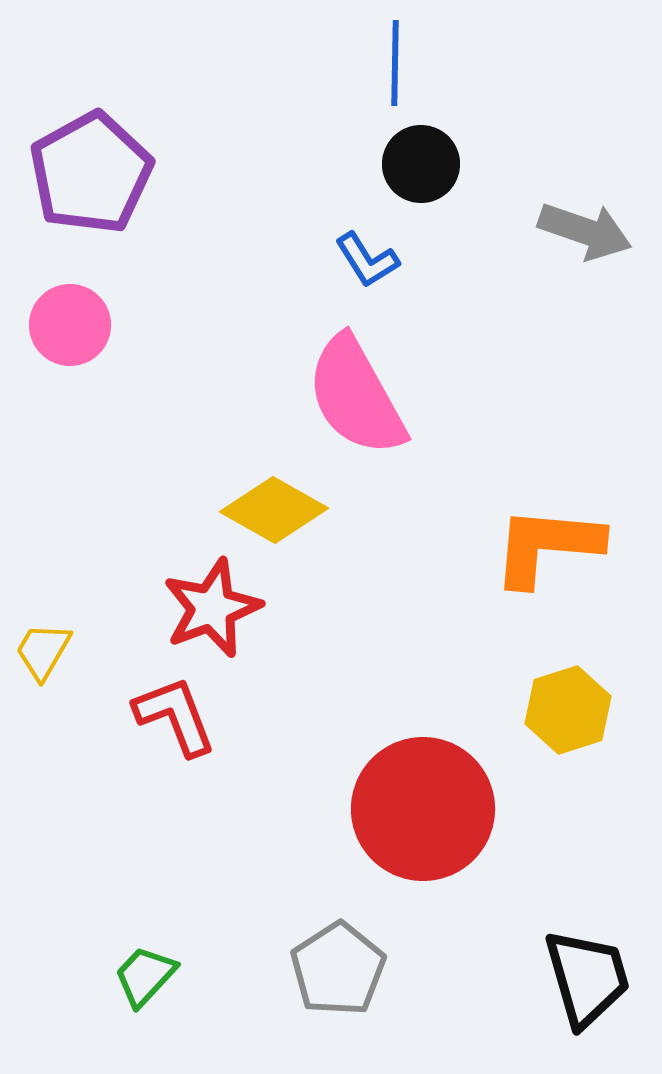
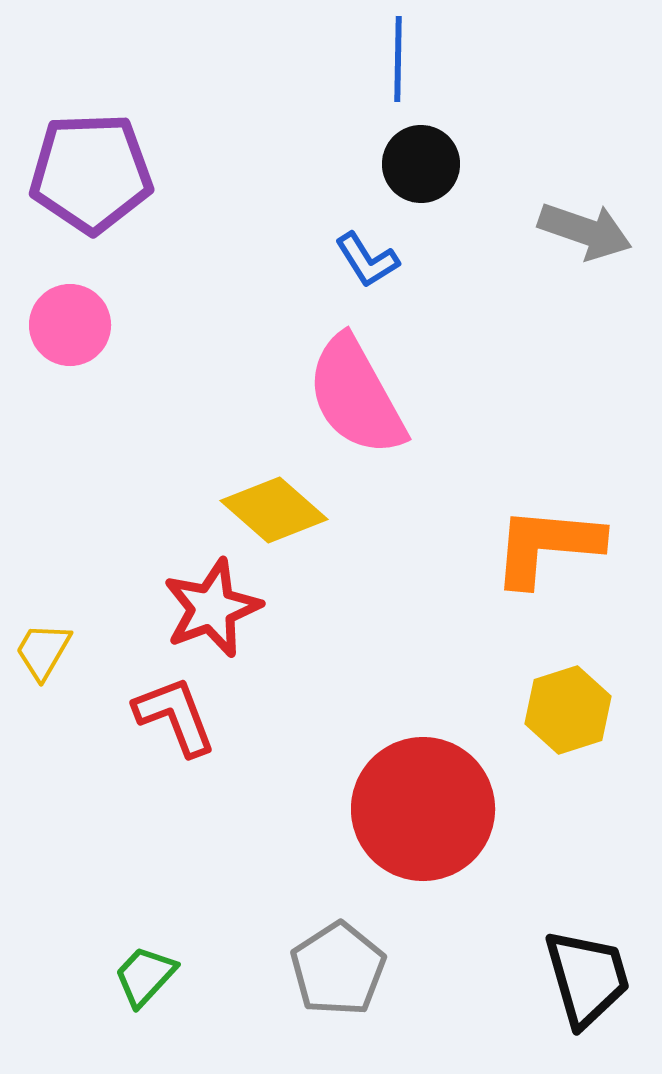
blue line: moved 3 px right, 4 px up
purple pentagon: rotated 27 degrees clockwise
yellow diamond: rotated 12 degrees clockwise
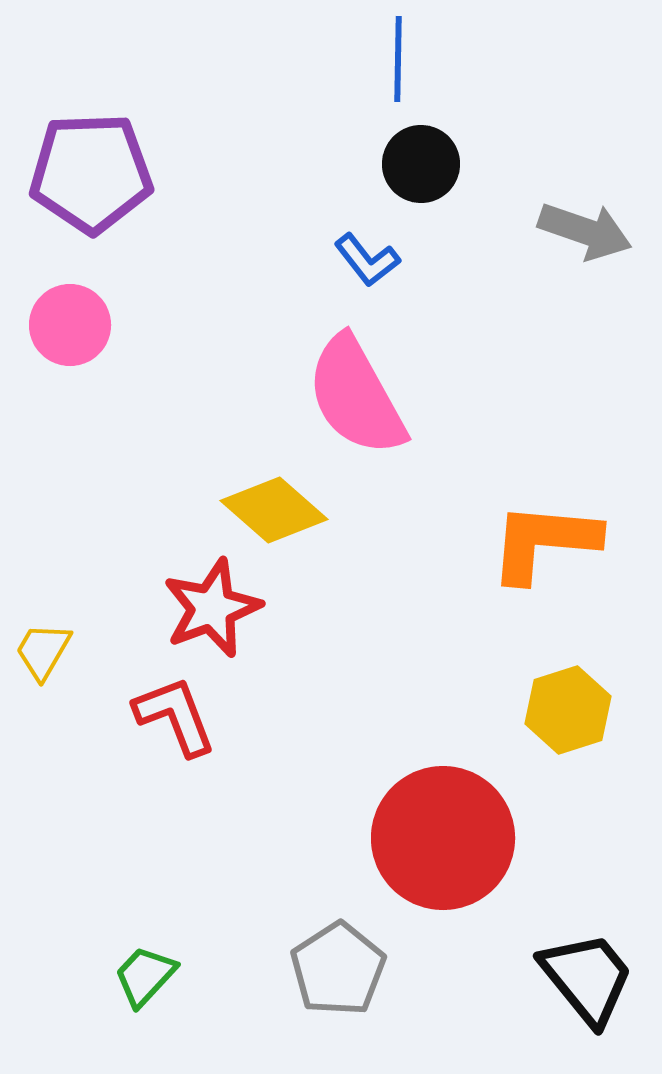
blue L-shape: rotated 6 degrees counterclockwise
orange L-shape: moved 3 px left, 4 px up
red circle: moved 20 px right, 29 px down
black trapezoid: rotated 23 degrees counterclockwise
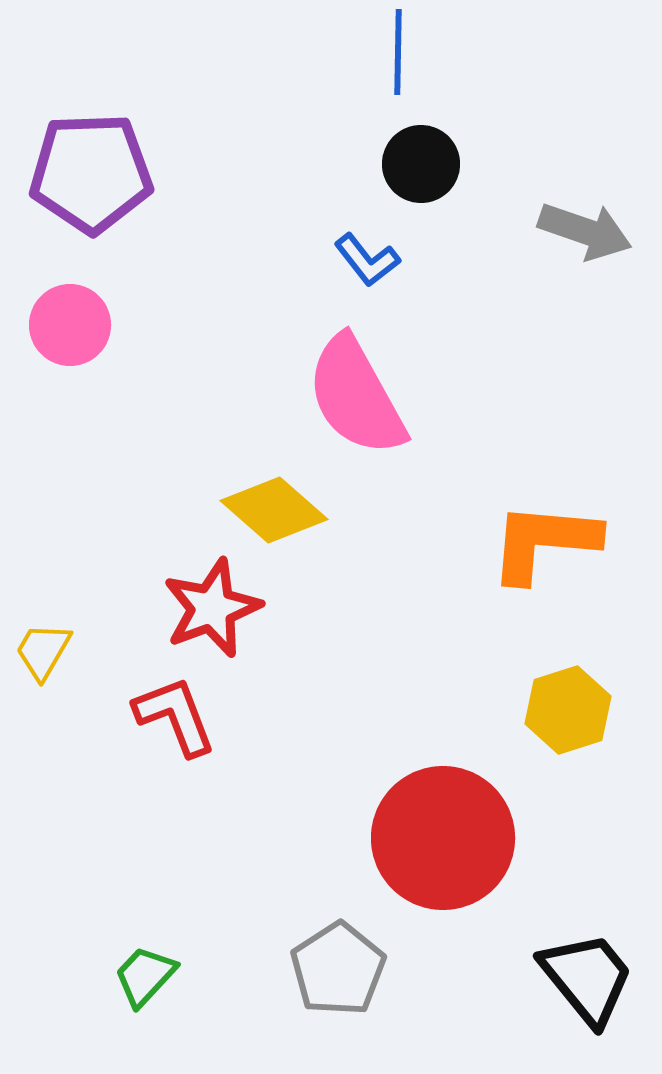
blue line: moved 7 px up
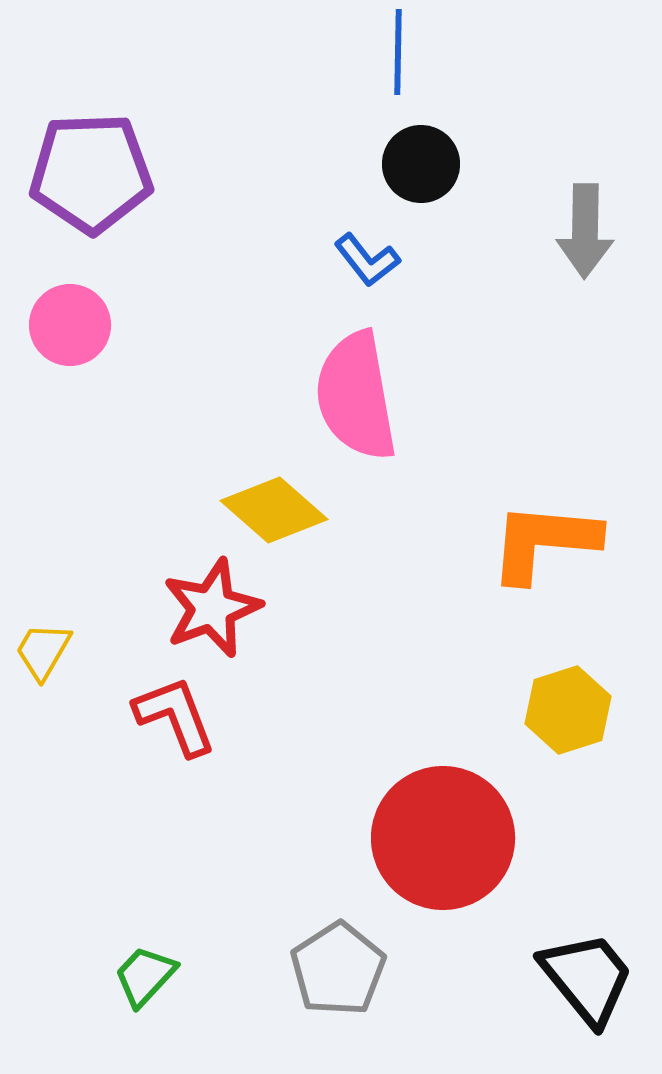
gray arrow: rotated 72 degrees clockwise
pink semicircle: rotated 19 degrees clockwise
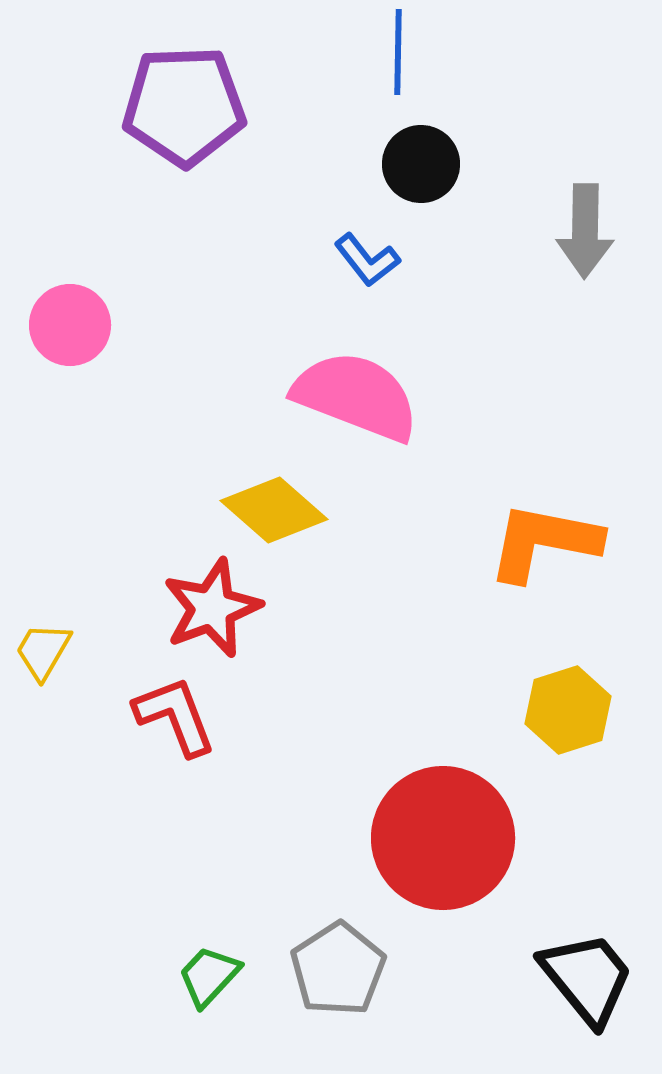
purple pentagon: moved 93 px right, 67 px up
pink semicircle: rotated 121 degrees clockwise
orange L-shape: rotated 6 degrees clockwise
green trapezoid: moved 64 px right
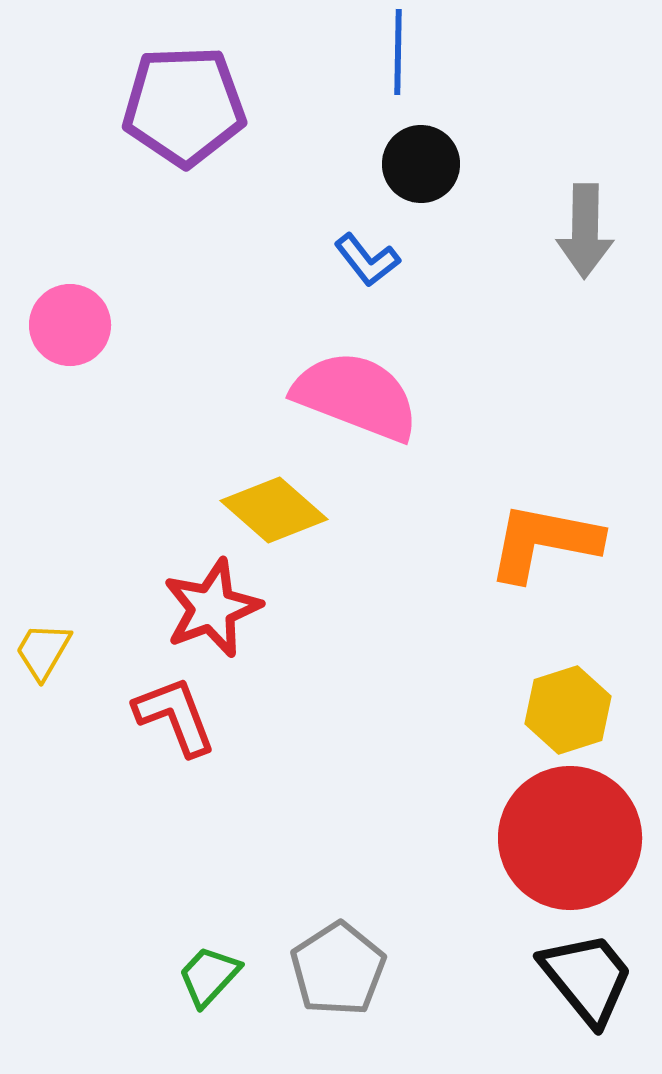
red circle: moved 127 px right
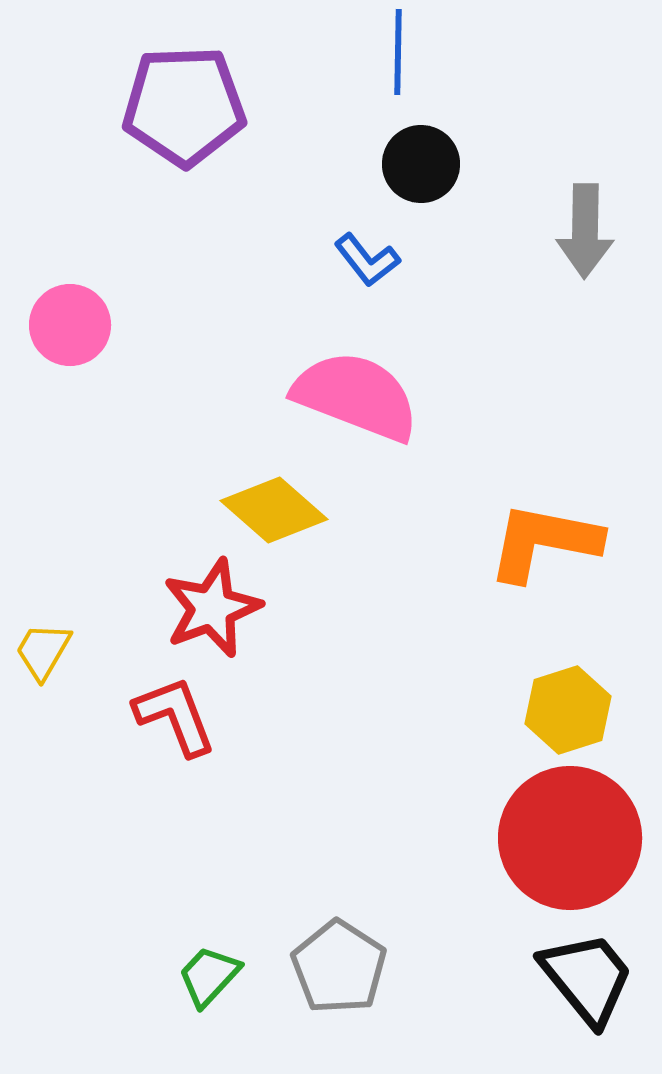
gray pentagon: moved 1 px right, 2 px up; rotated 6 degrees counterclockwise
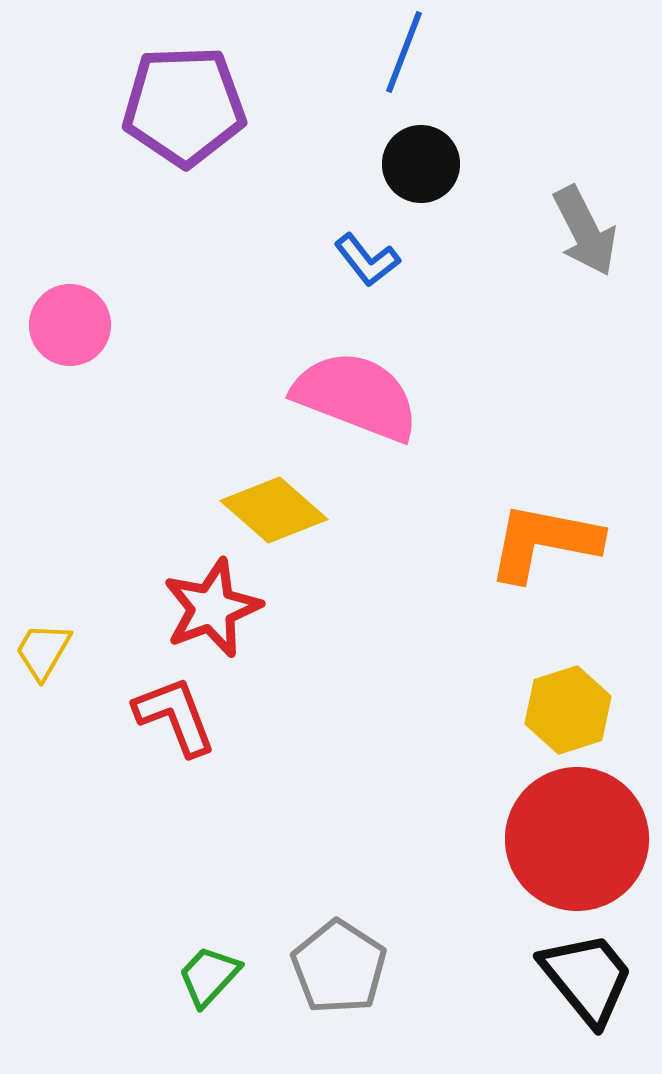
blue line: moved 6 px right; rotated 20 degrees clockwise
gray arrow: rotated 28 degrees counterclockwise
red circle: moved 7 px right, 1 px down
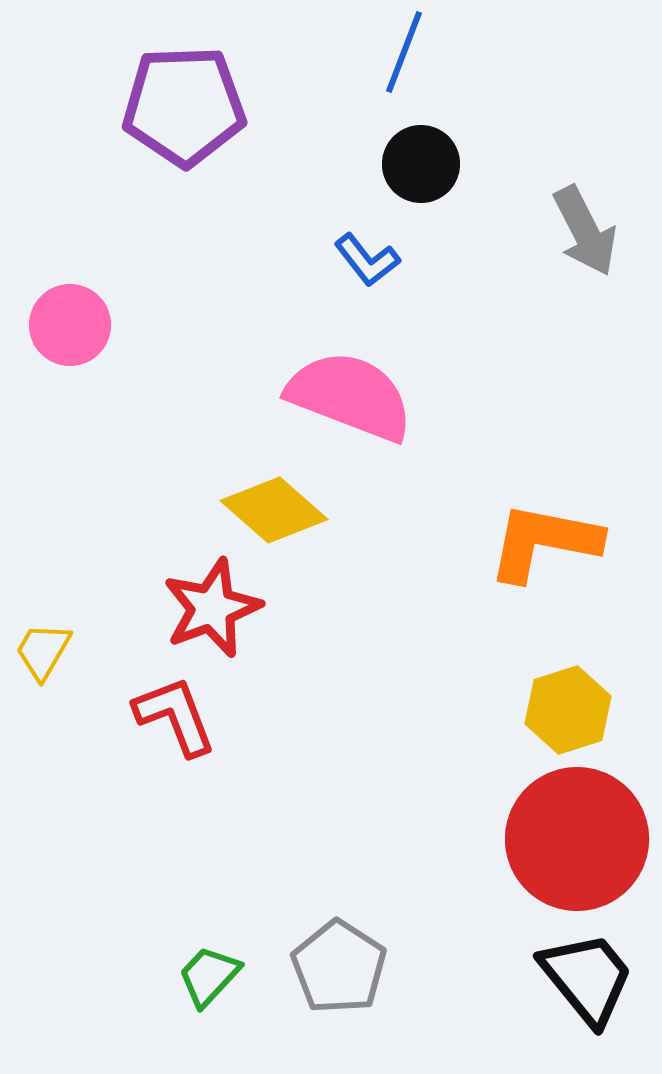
pink semicircle: moved 6 px left
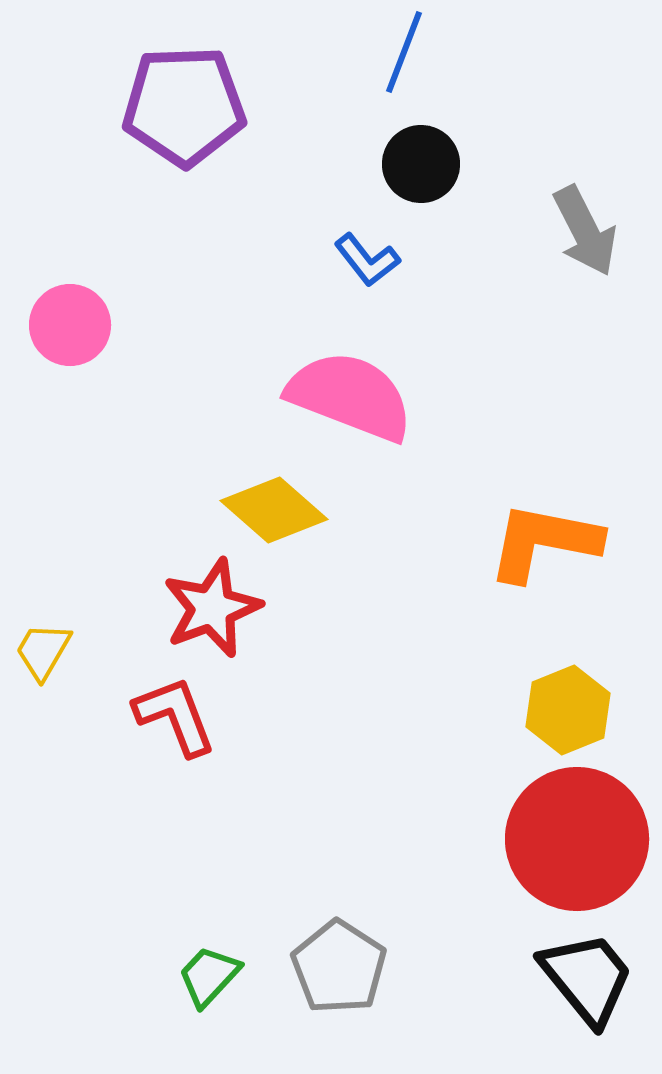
yellow hexagon: rotated 4 degrees counterclockwise
